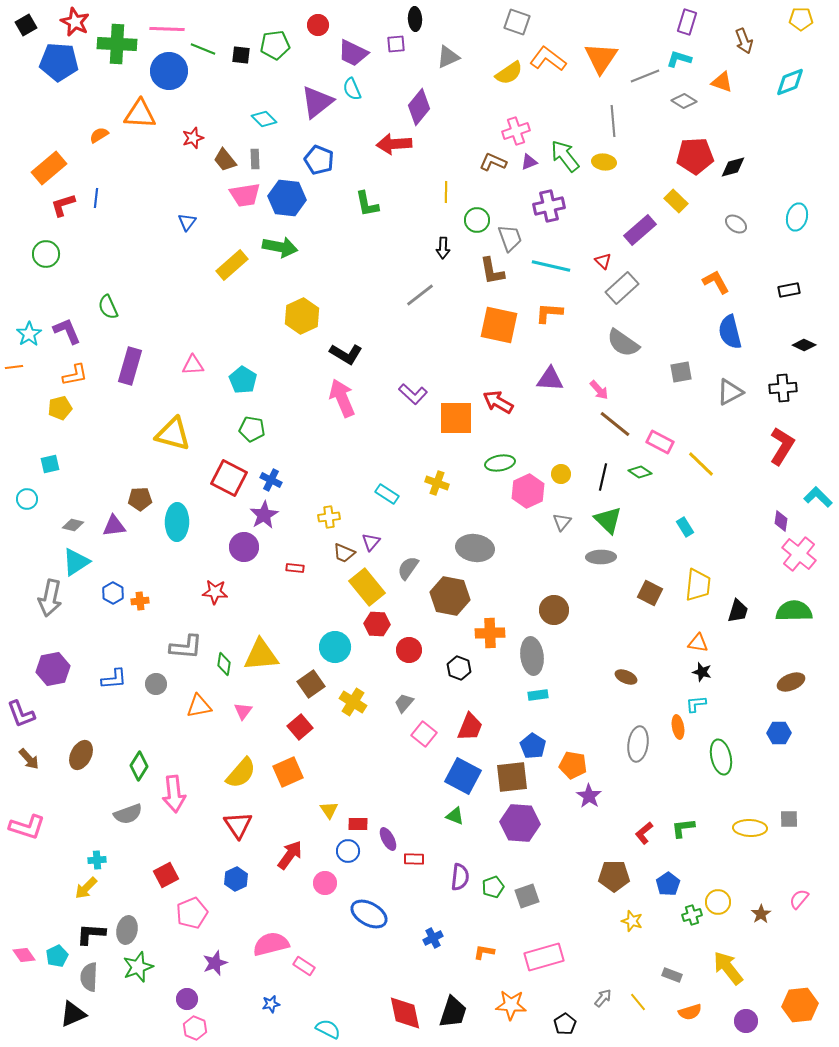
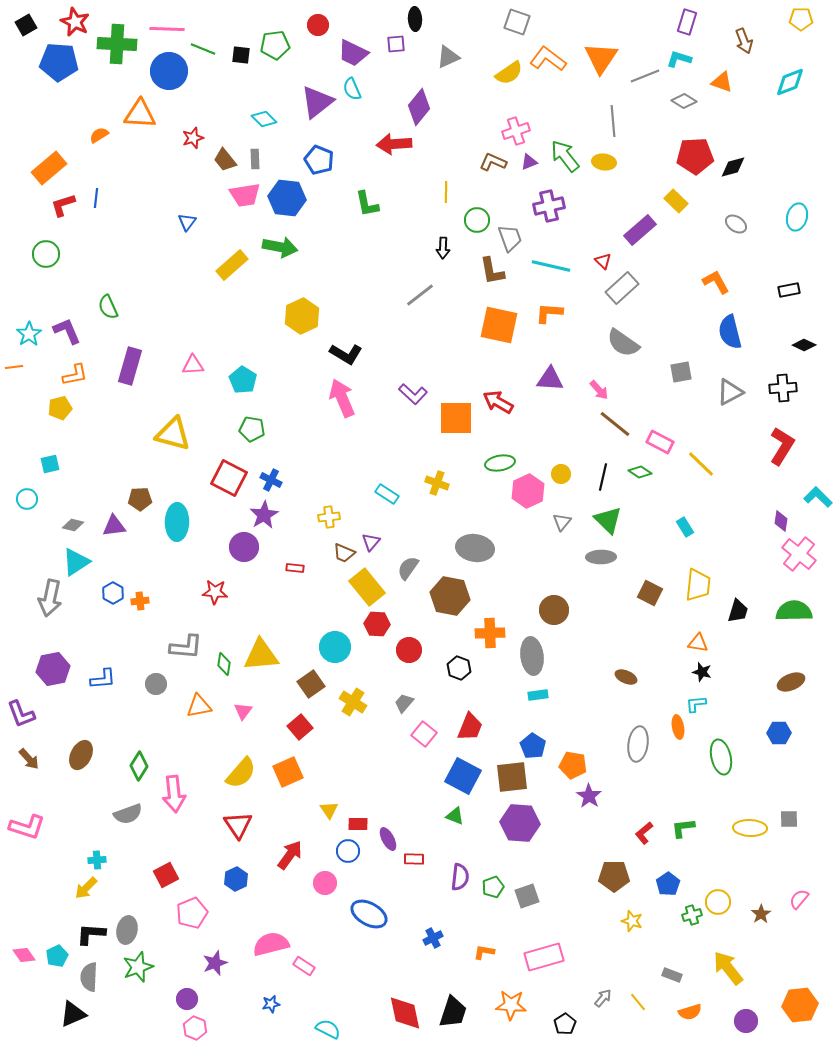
blue L-shape at (114, 679): moved 11 px left
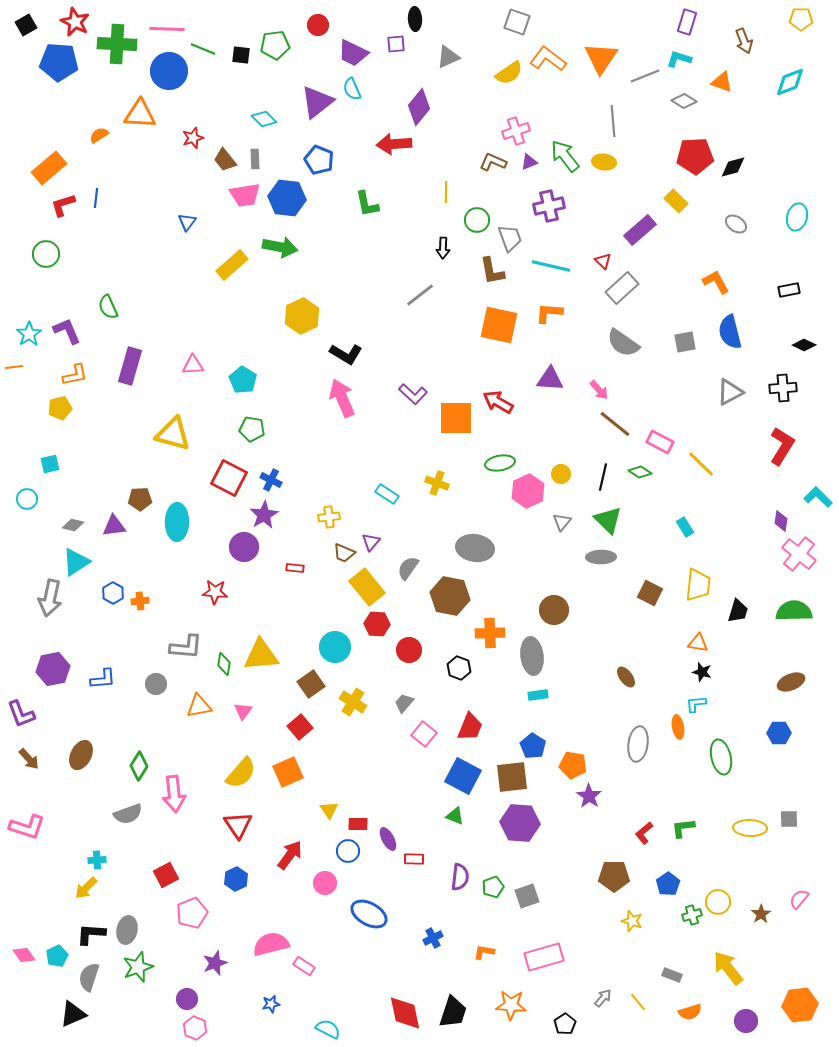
gray square at (681, 372): moved 4 px right, 30 px up
brown ellipse at (626, 677): rotated 30 degrees clockwise
gray semicircle at (89, 977): rotated 16 degrees clockwise
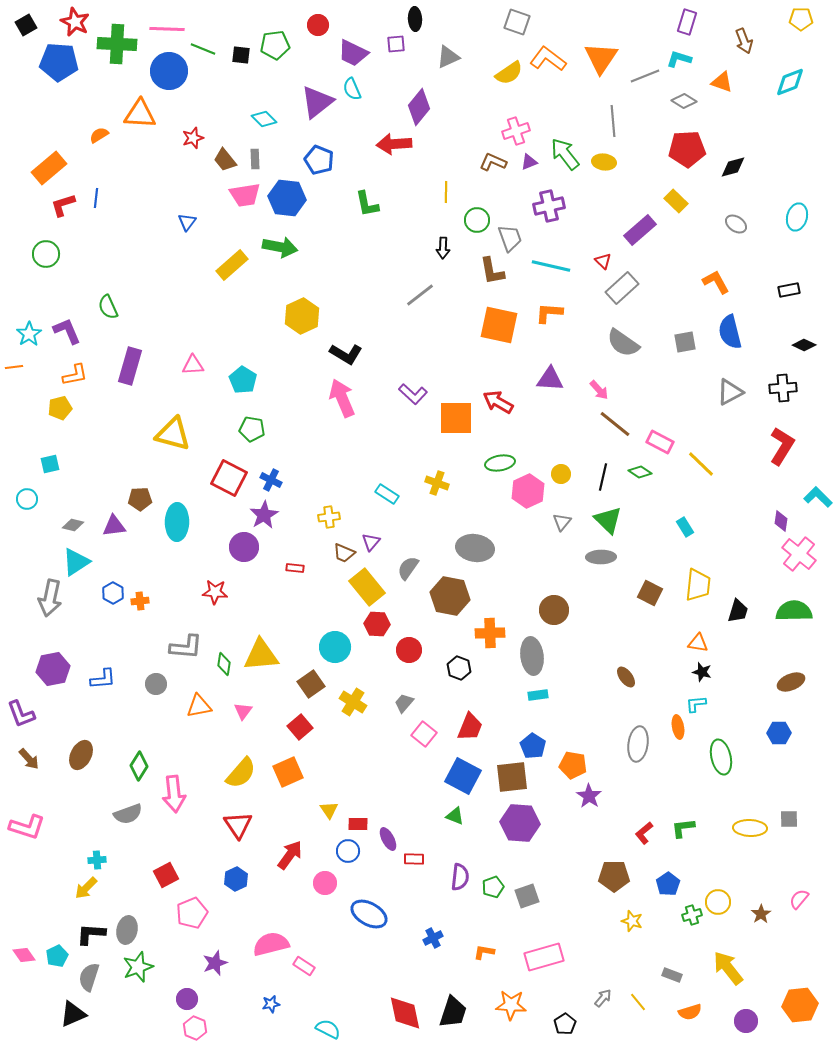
green arrow at (565, 156): moved 2 px up
red pentagon at (695, 156): moved 8 px left, 7 px up
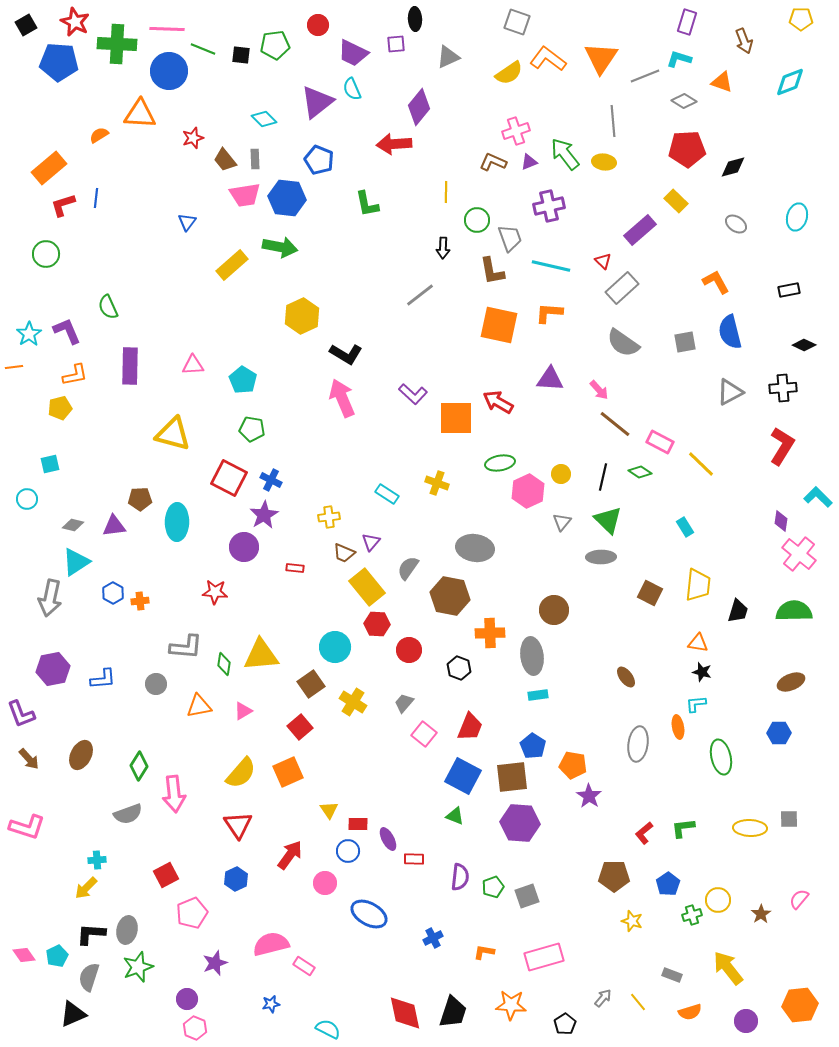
purple rectangle at (130, 366): rotated 15 degrees counterclockwise
pink triangle at (243, 711): rotated 24 degrees clockwise
yellow circle at (718, 902): moved 2 px up
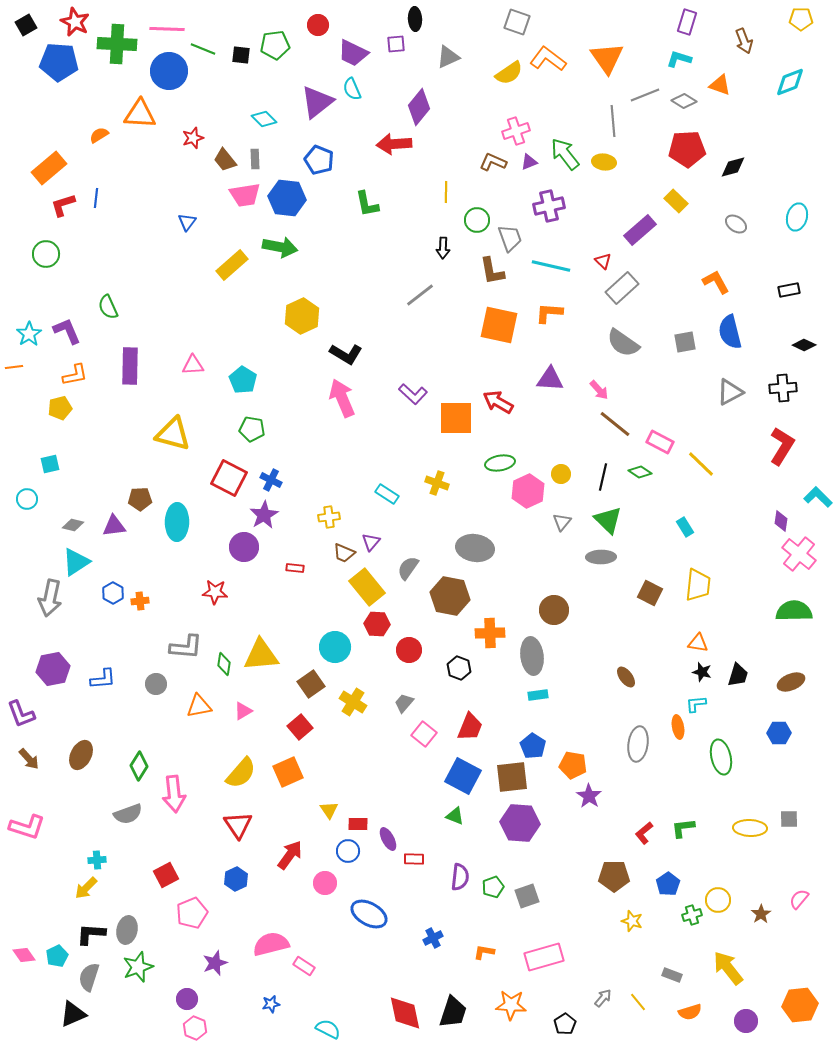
orange triangle at (601, 58): moved 6 px right; rotated 9 degrees counterclockwise
gray line at (645, 76): moved 19 px down
orange triangle at (722, 82): moved 2 px left, 3 px down
black trapezoid at (738, 611): moved 64 px down
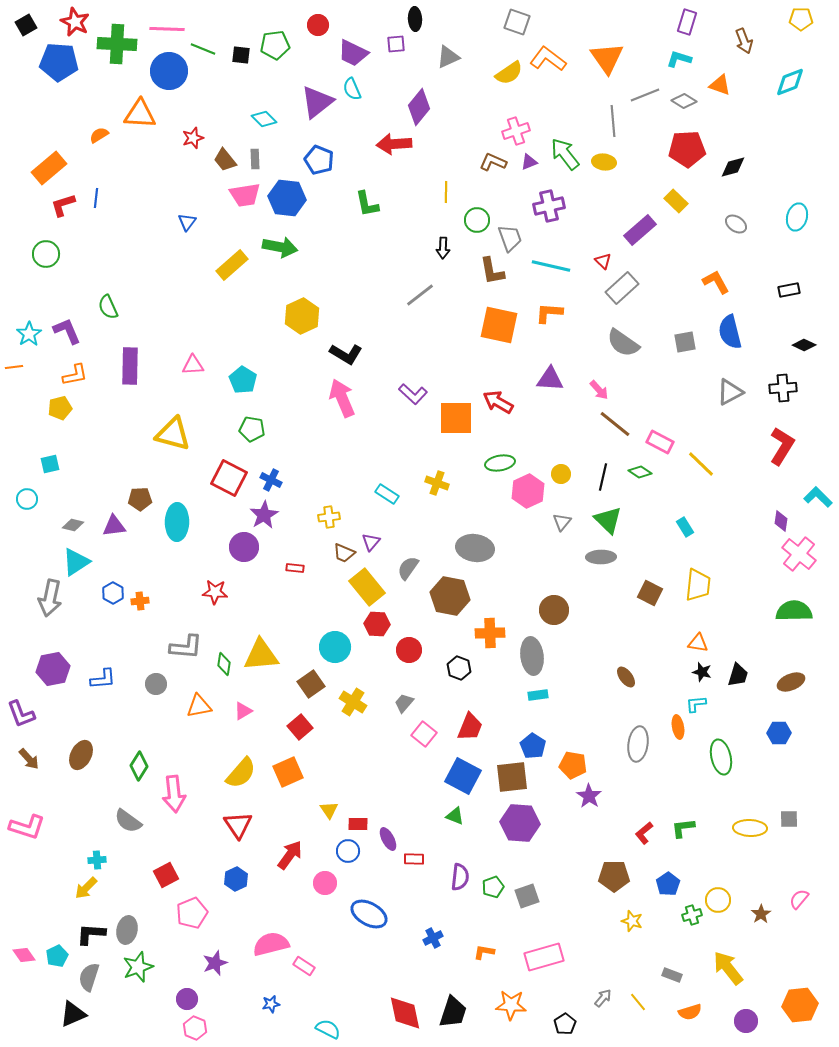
gray semicircle at (128, 814): moved 7 px down; rotated 56 degrees clockwise
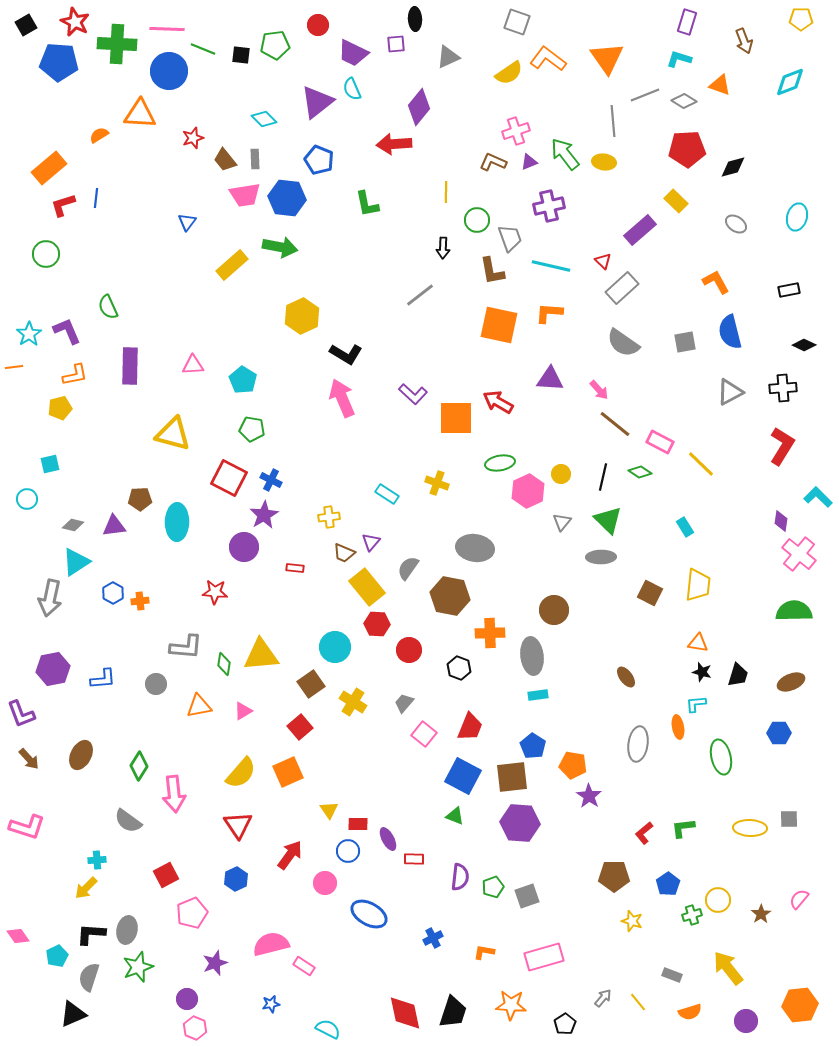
pink diamond at (24, 955): moved 6 px left, 19 px up
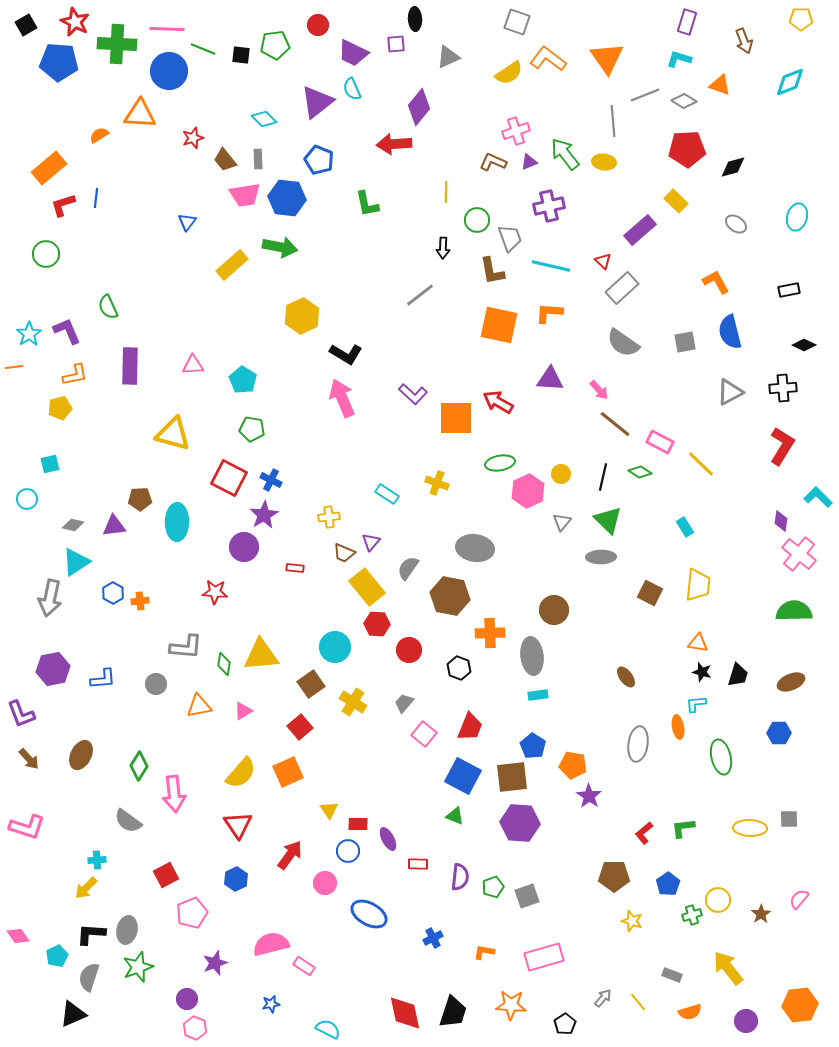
gray rectangle at (255, 159): moved 3 px right
red rectangle at (414, 859): moved 4 px right, 5 px down
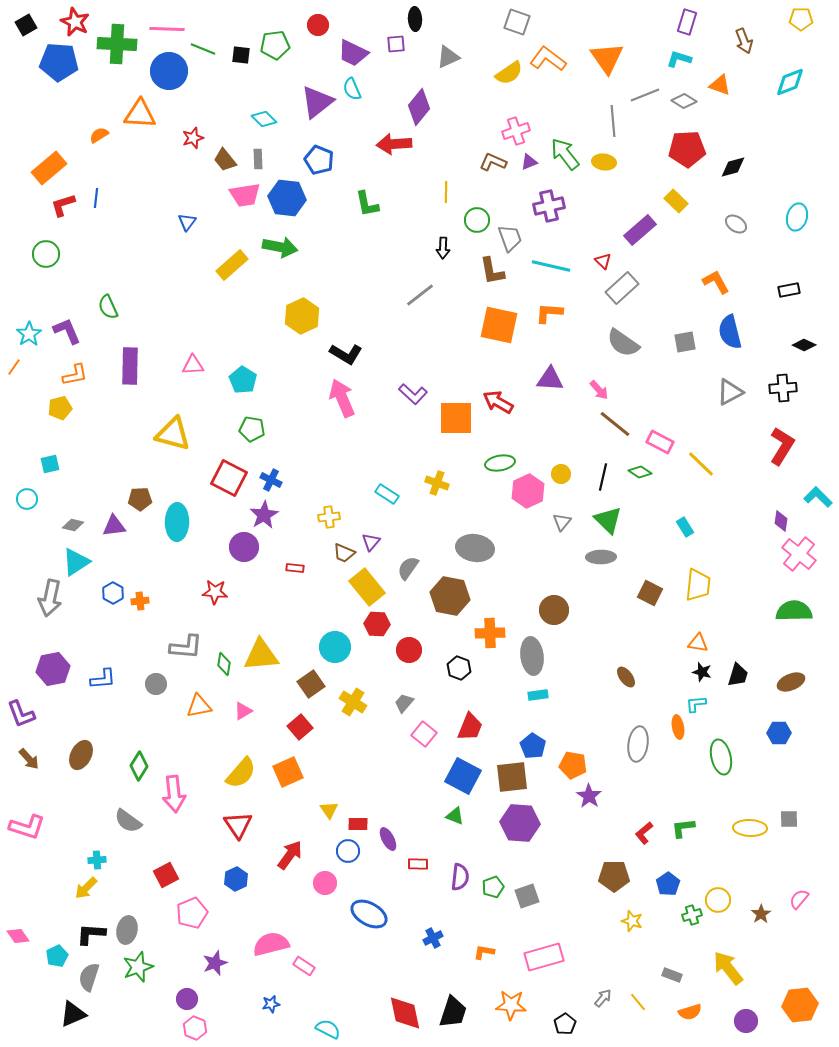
orange line at (14, 367): rotated 48 degrees counterclockwise
